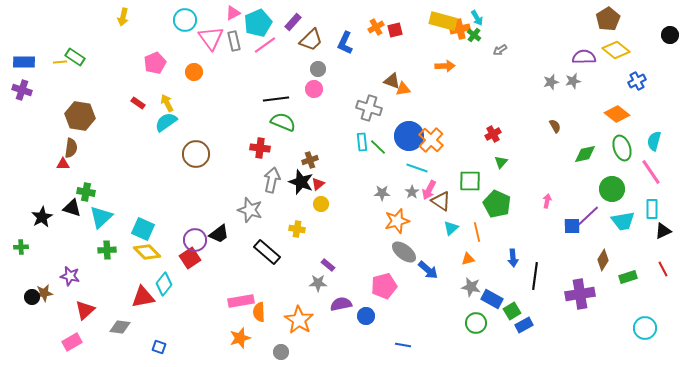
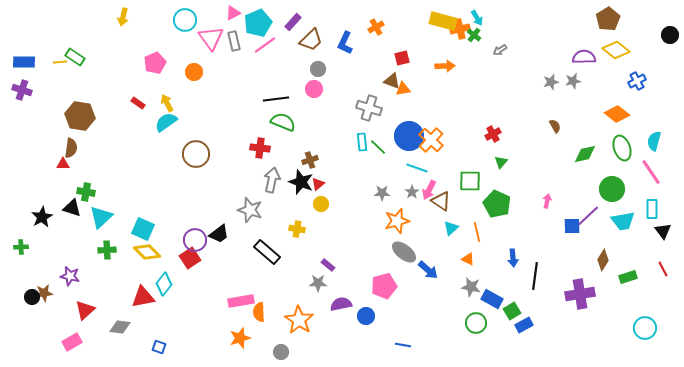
red square at (395, 30): moved 7 px right, 28 px down
black triangle at (663, 231): rotated 42 degrees counterclockwise
orange triangle at (468, 259): rotated 40 degrees clockwise
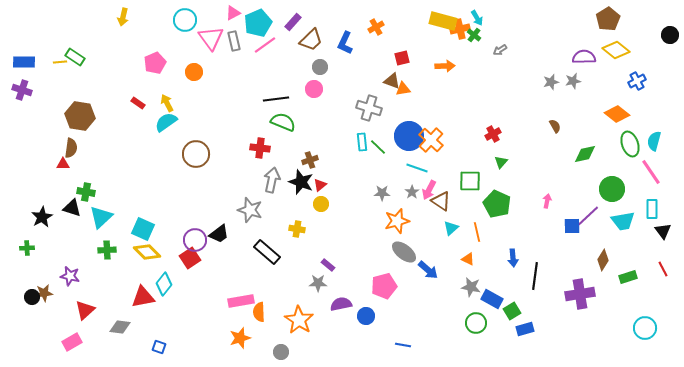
gray circle at (318, 69): moved 2 px right, 2 px up
green ellipse at (622, 148): moved 8 px right, 4 px up
red triangle at (318, 184): moved 2 px right, 1 px down
green cross at (21, 247): moved 6 px right, 1 px down
blue rectangle at (524, 325): moved 1 px right, 4 px down; rotated 12 degrees clockwise
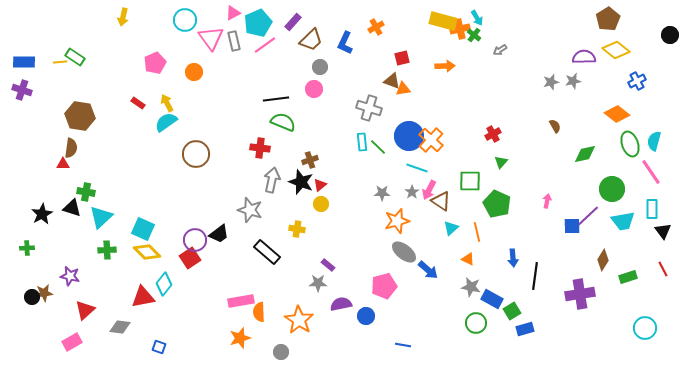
black star at (42, 217): moved 3 px up
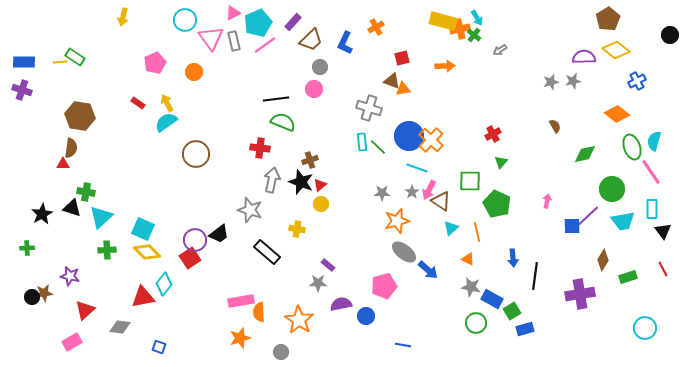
green ellipse at (630, 144): moved 2 px right, 3 px down
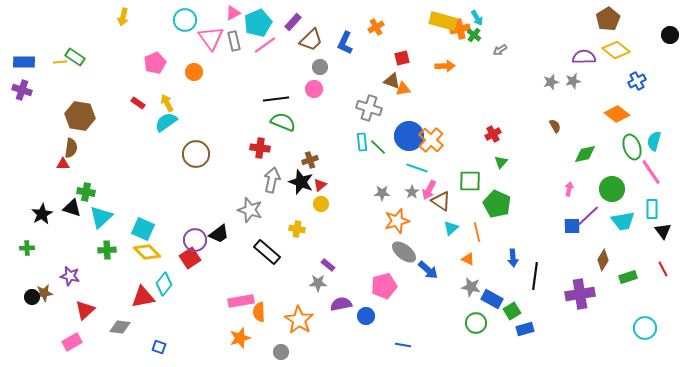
pink arrow at (547, 201): moved 22 px right, 12 px up
